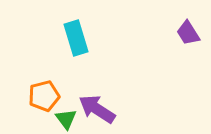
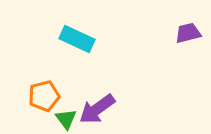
purple trapezoid: rotated 108 degrees clockwise
cyan rectangle: moved 1 px right, 1 px down; rotated 48 degrees counterclockwise
purple arrow: rotated 69 degrees counterclockwise
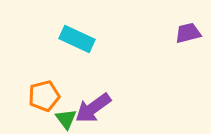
purple arrow: moved 4 px left, 1 px up
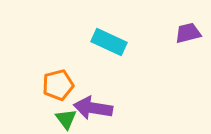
cyan rectangle: moved 32 px right, 3 px down
orange pentagon: moved 14 px right, 11 px up
purple arrow: rotated 45 degrees clockwise
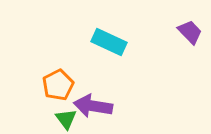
purple trapezoid: moved 2 px right, 1 px up; rotated 60 degrees clockwise
orange pentagon: rotated 12 degrees counterclockwise
purple arrow: moved 2 px up
